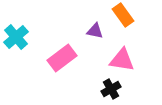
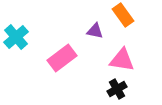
black cross: moved 6 px right
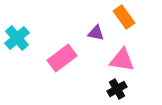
orange rectangle: moved 1 px right, 2 px down
purple triangle: moved 1 px right, 2 px down
cyan cross: moved 1 px right, 1 px down
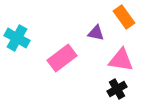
cyan cross: rotated 20 degrees counterclockwise
pink triangle: moved 1 px left
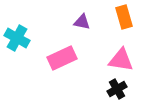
orange rectangle: rotated 20 degrees clockwise
purple triangle: moved 14 px left, 11 px up
pink rectangle: rotated 12 degrees clockwise
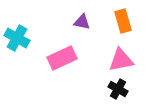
orange rectangle: moved 1 px left, 4 px down
pink triangle: rotated 20 degrees counterclockwise
black cross: moved 1 px right; rotated 30 degrees counterclockwise
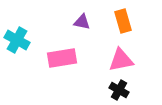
cyan cross: moved 2 px down
pink rectangle: rotated 16 degrees clockwise
black cross: moved 1 px right, 1 px down
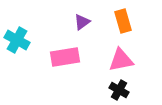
purple triangle: rotated 48 degrees counterclockwise
pink rectangle: moved 3 px right, 1 px up
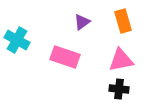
pink rectangle: rotated 28 degrees clockwise
black cross: moved 1 px up; rotated 24 degrees counterclockwise
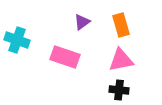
orange rectangle: moved 2 px left, 4 px down
cyan cross: rotated 10 degrees counterclockwise
black cross: moved 1 px down
